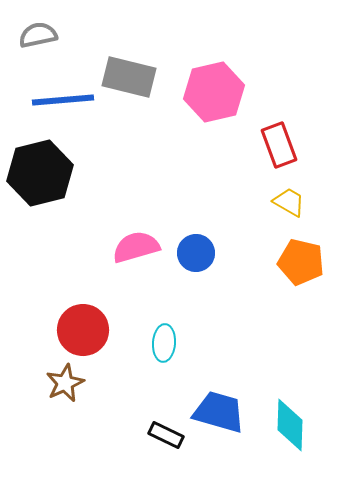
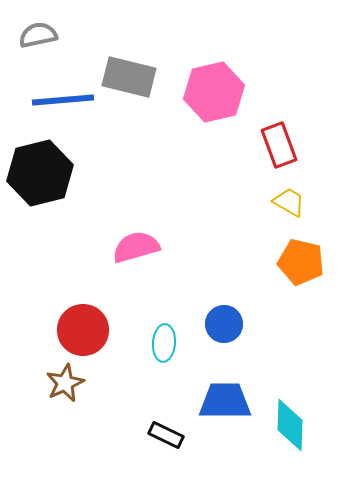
blue circle: moved 28 px right, 71 px down
blue trapezoid: moved 6 px right, 11 px up; rotated 16 degrees counterclockwise
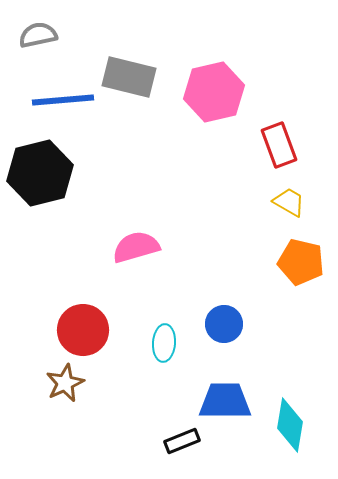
cyan diamond: rotated 8 degrees clockwise
black rectangle: moved 16 px right, 6 px down; rotated 48 degrees counterclockwise
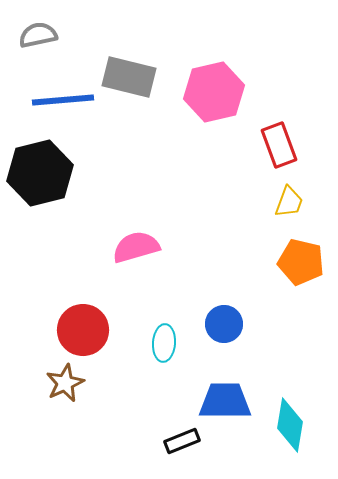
yellow trapezoid: rotated 80 degrees clockwise
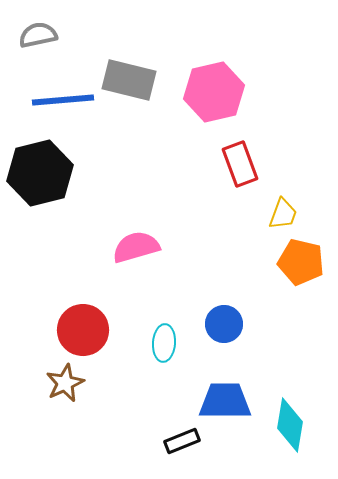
gray rectangle: moved 3 px down
red rectangle: moved 39 px left, 19 px down
yellow trapezoid: moved 6 px left, 12 px down
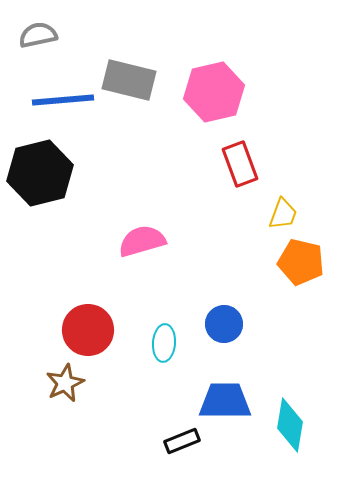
pink semicircle: moved 6 px right, 6 px up
red circle: moved 5 px right
